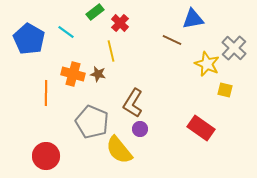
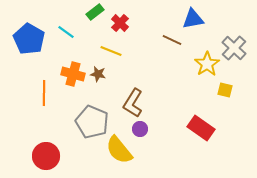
yellow line: rotated 55 degrees counterclockwise
yellow star: rotated 15 degrees clockwise
orange line: moved 2 px left
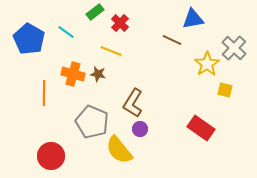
red circle: moved 5 px right
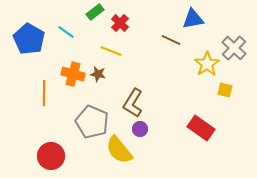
brown line: moved 1 px left
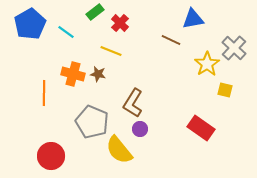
blue pentagon: moved 1 px right, 15 px up; rotated 12 degrees clockwise
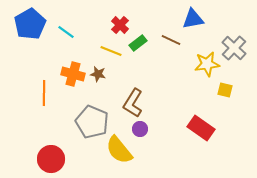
green rectangle: moved 43 px right, 31 px down
red cross: moved 2 px down
yellow star: rotated 25 degrees clockwise
red circle: moved 3 px down
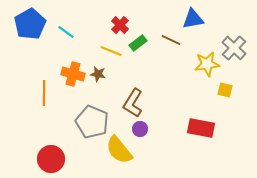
red rectangle: rotated 24 degrees counterclockwise
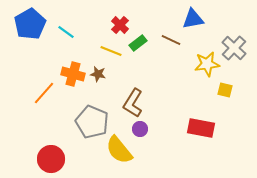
orange line: rotated 40 degrees clockwise
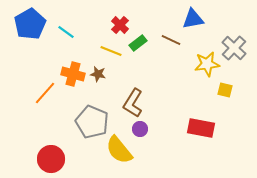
orange line: moved 1 px right
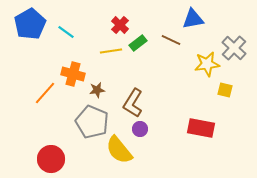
yellow line: rotated 30 degrees counterclockwise
brown star: moved 1 px left, 16 px down; rotated 21 degrees counterclockwise
